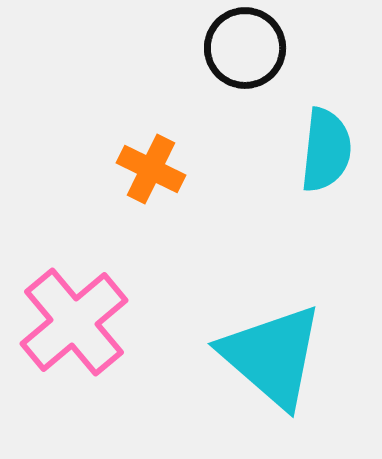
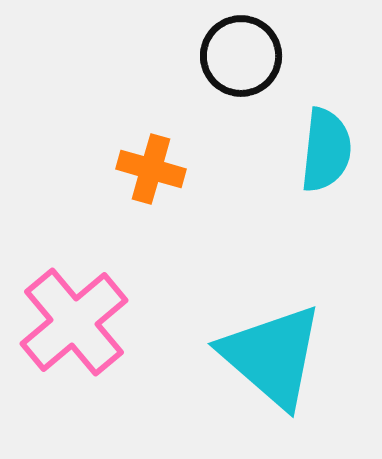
black circle: moved 4 px left, 8 px down
orange cross: rotated 10 degrees counterclockwise
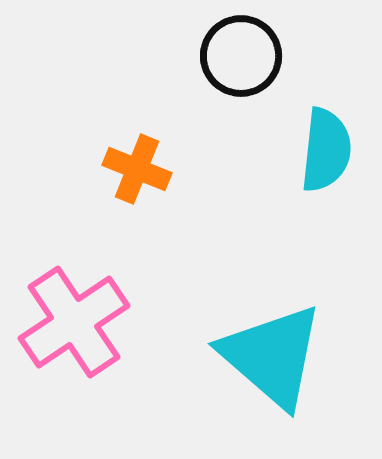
orange cross: moved 14 px left; rotated 6 degrees clockwise
pink cross: rotated 6 degrees clockwise
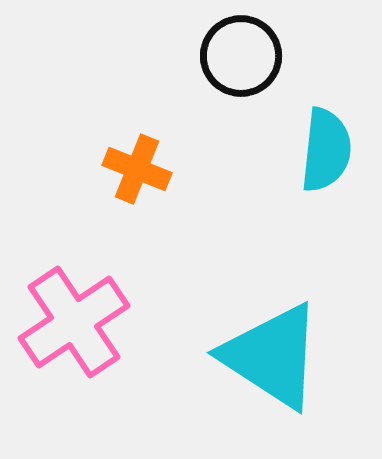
cyan triangle: rotated 8 degrees counterclockwise
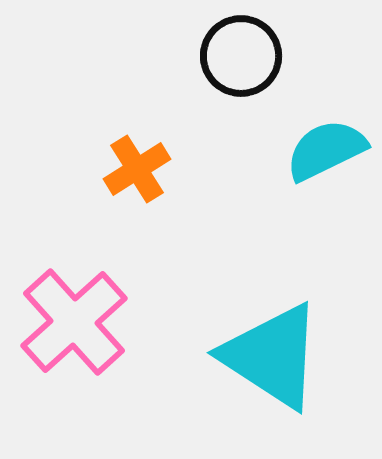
cyan semicircle: rotated 122 degrees counterclockwise
orange cross: rotated 36 degrees clockwise
pink cross: rotated 8 degrees counterclockwise
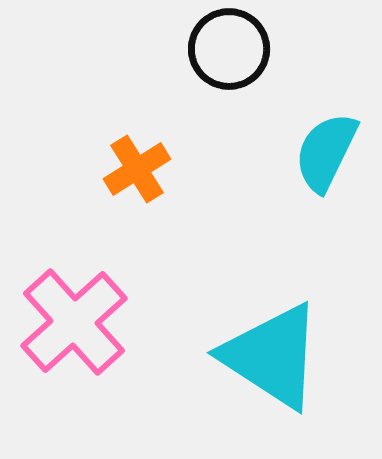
black circle: moved 12 px left, 7 px up
cyan semicircle: moved 2 px down; rotated 38 degrees counterclockwise
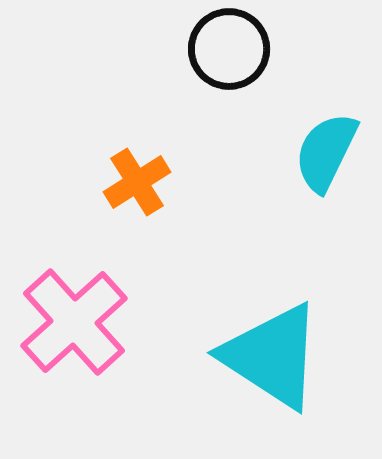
orange cross: moved 13 px down
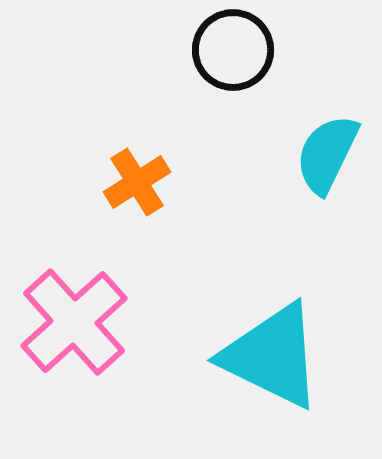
black circle: moved 4 px right, 1 px down
cyan semicircle: moved 1 px right, 2 px down
cyan triangle: rotated 7 degrees counterclockwise
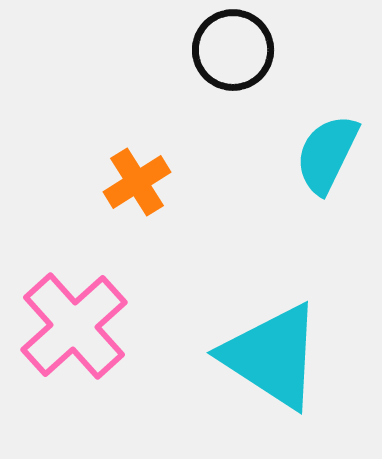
pink cross: moved 4 px down
cyan triangle: rotated 7 degrees clockwise
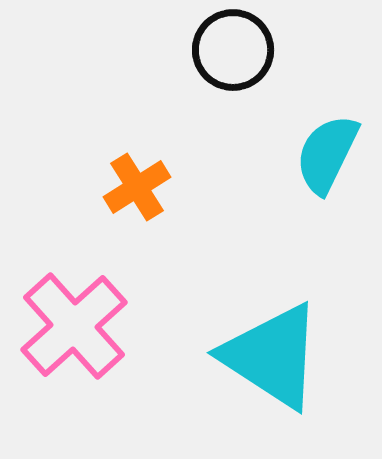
orange cross: moved 5 px down
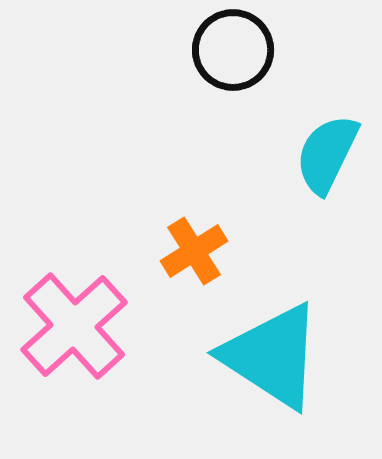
orange cross: moved 57 px right, 64 px down
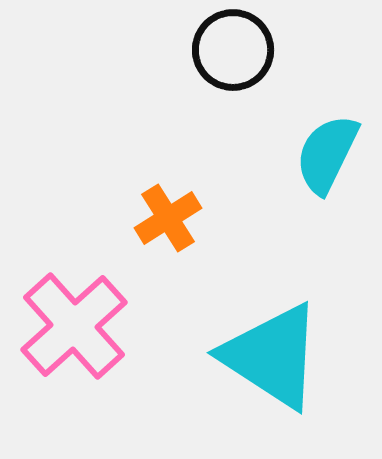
orange cross: moved 26 px left, 33 px up
